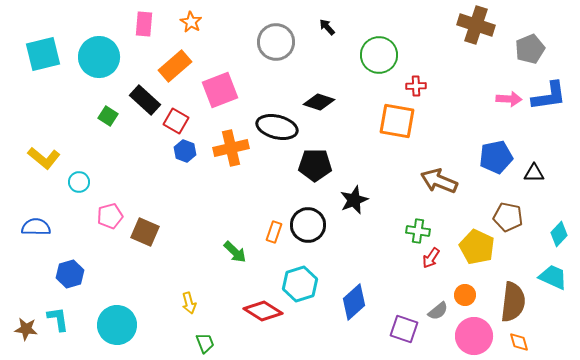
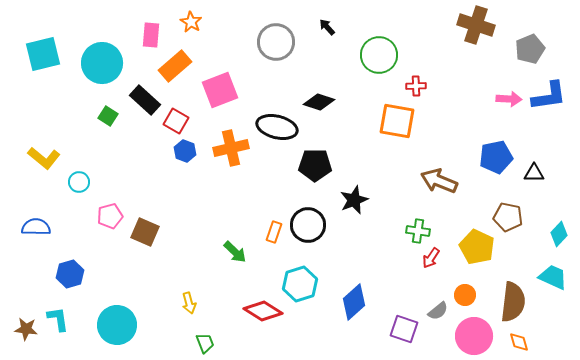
pink rectangle at (144, 24): moved 7 px right, 11 px down
cyan circle at (99, 57): moved 3 px right, 6 px down
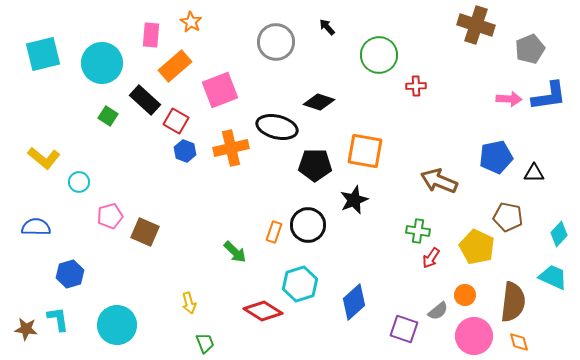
orange square at (397, 121): moved 32 px left, 30 px down
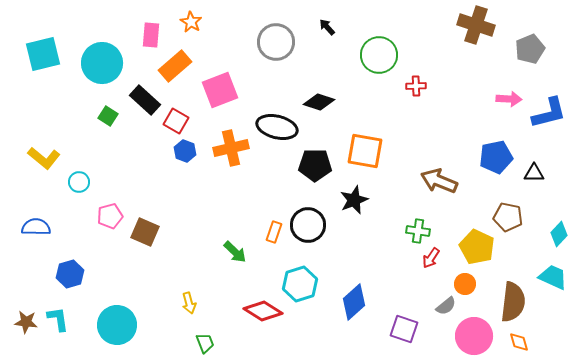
blue L-shape at (549, 96): moved 17 px down; rotated 6 degrees counterclockwise
orange circle at (465, 295): moved 11 px up
gray semicircle at (438, 311): moved 8 px right, 5 px up
brown star at (26, 329): moved 7 px up
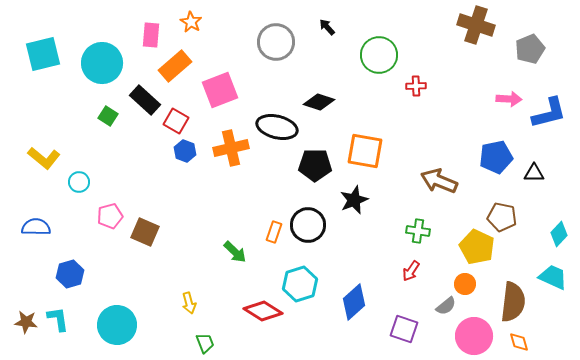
brown pentagon at (508, 217): moved 6 px left
red arrow at (431, 258): moved 20 px left, 13 px down
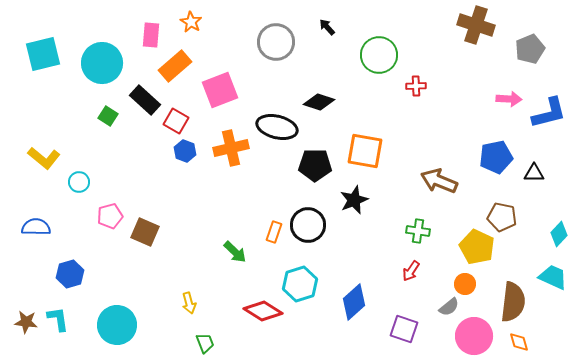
gray semicircle at (446, 306): moved 3 px right, 1 px down
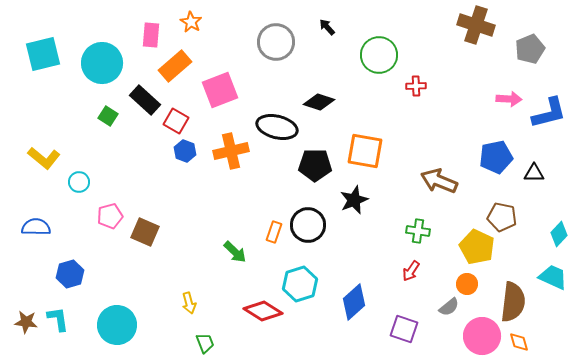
orange cross at (231, 148): moved 3 px down
orange circle at (465, 284): moved 2 px right
pink circle at (474, 336): moved 8 px right
